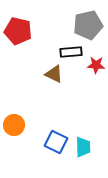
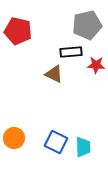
gray pentagon: moved 1 px left
orange circle: moved 13 px down
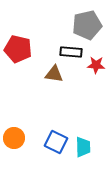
red pentagon: moved 18 px down
black rectangle: rotated 10 degrees clockwise
brown triangle: rotated 18 degrees counterclockwise
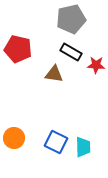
gray pentagon: moved 16 px left, 6 px up
black rectangle: rotated 25 degrees clockwise
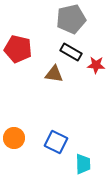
cyan trapezoid: moved 17 px down
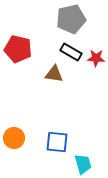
red star: moved 7 px up
blue square: moved 1 px right; rotated 20 degrees counterclockwise
cyan trapezoid: rotated 15 degrees counterclockwise
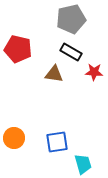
red star: moved 2 px left, 14 px down
blue square: rotated 15 degrees counterclockwise
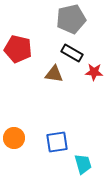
black rectangle: moved 1 px right, 1 px down
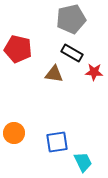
orange circle: moved 5 px up
cyan trapezoid: moved 2 px up; rotated 10 degrees counterclockwise
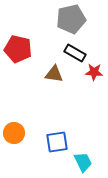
black rectangle: moved 3 px right
